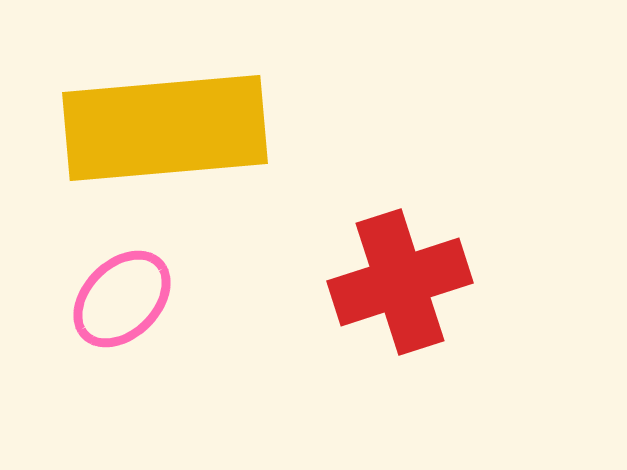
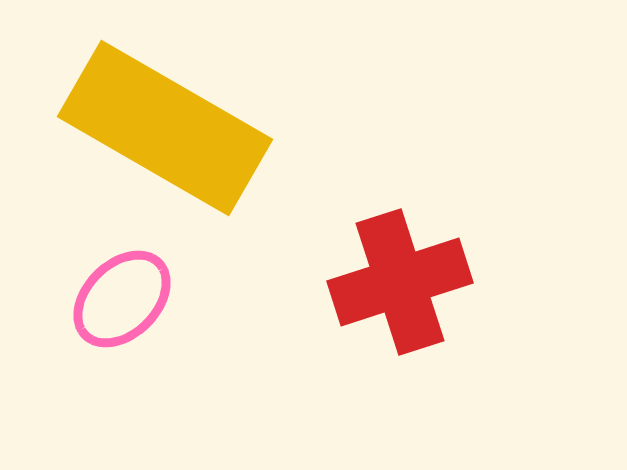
yellow rectangle: rotated 35 degrees clockwise
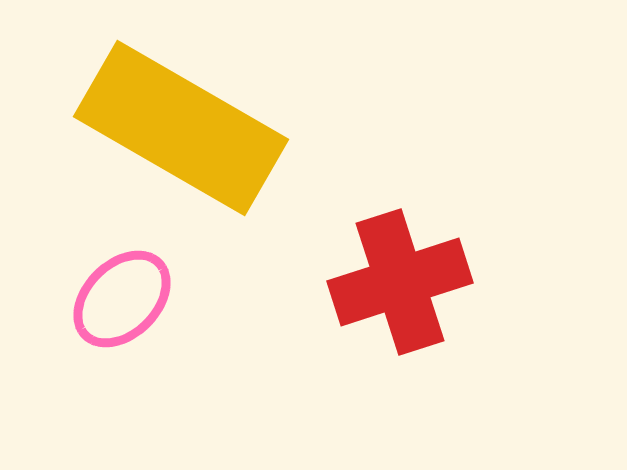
yellow rectangle: moved 16 px right
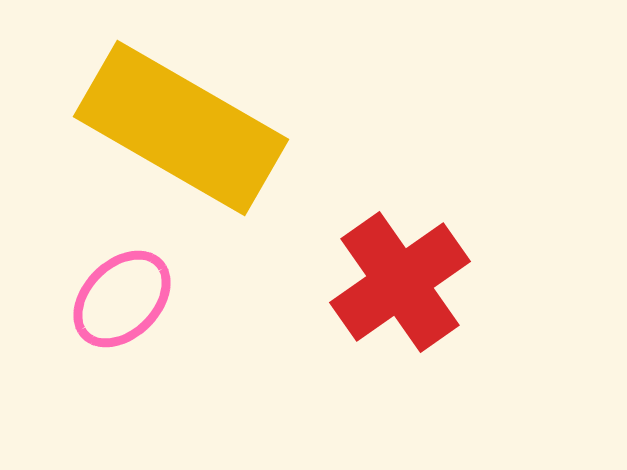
red cross: rotated 17 degrees counterclockwise
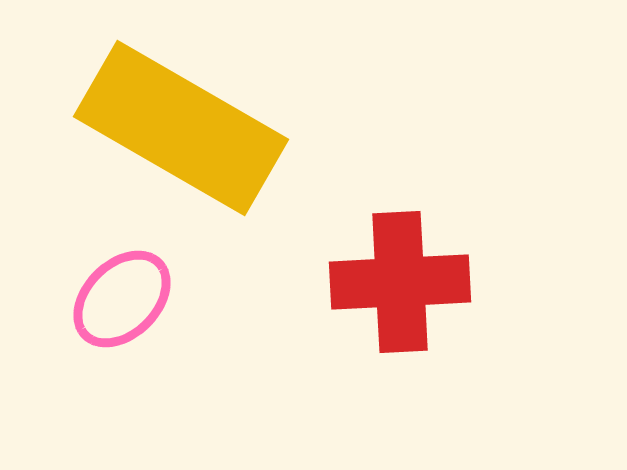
red cross: rotated 32 degrees clockwise
